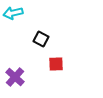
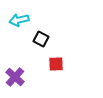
cyan arrow: moved 6 px right, 7 px down
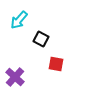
cyan arrow: rotated 36 degrees counterclockwise
red square: rotated 14 degrees clockwise
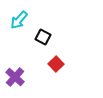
black square: moved 2 px right, 2 px up
red square: rotated 35 degrees clockwise
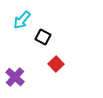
cyan arrow: moved 3 px right
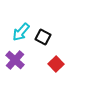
cyan arrow: moved 1 px left, 12 px down
purple cross: moved 17 px up
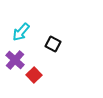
black square: moved 10 px right, 7 px down
red square: moved 22 px left, 11 px down
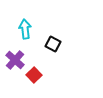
cyan arrow: moved 4 px right, 3 px up; rotated 132 degrees clockwise
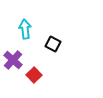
purple cross: moved 2 px left
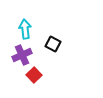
purple cross: moved 9 px right, 5 px up; rotated 24 degrees clockwise
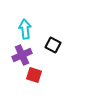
black square: moved 1 px down
red square: rotated 28 degrees counterclockwise
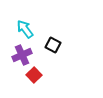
cyan arrow: rotated 30 degrees counterclockwise
red square: rotated 28 degrees clockwise
